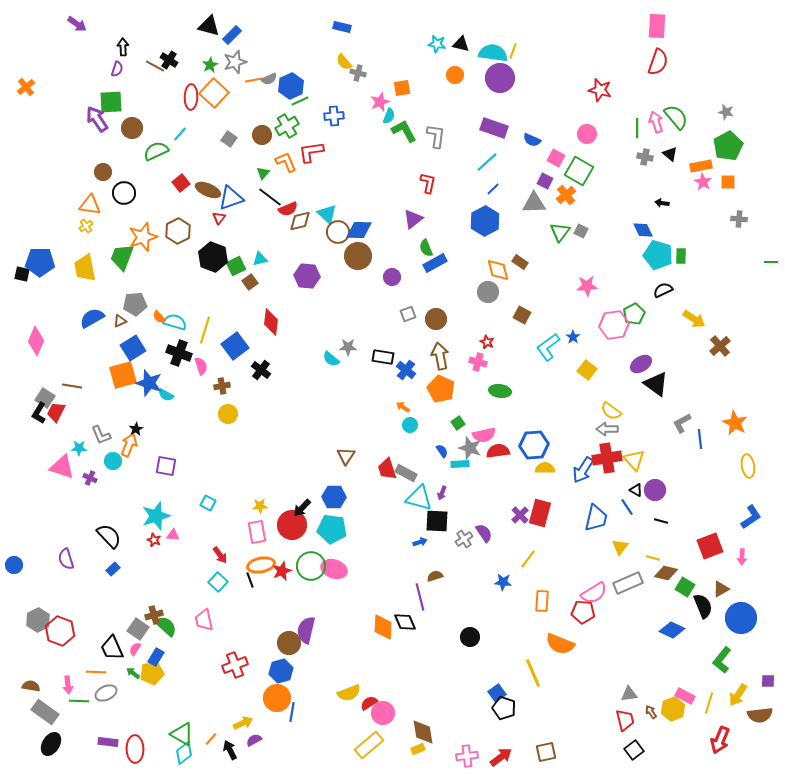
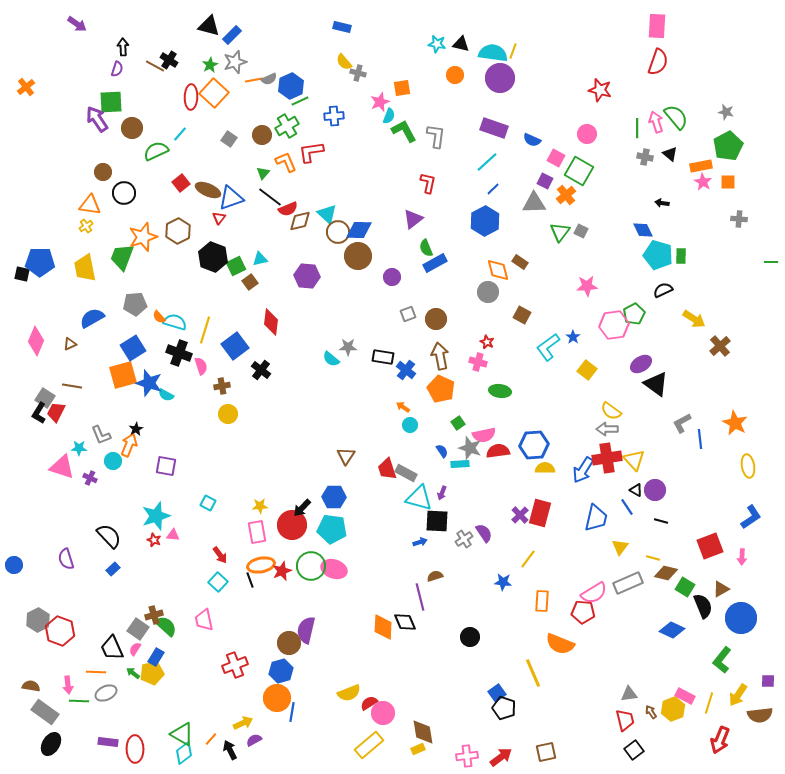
brown triangle at (120, 321): moved 50 px left, 23 px down
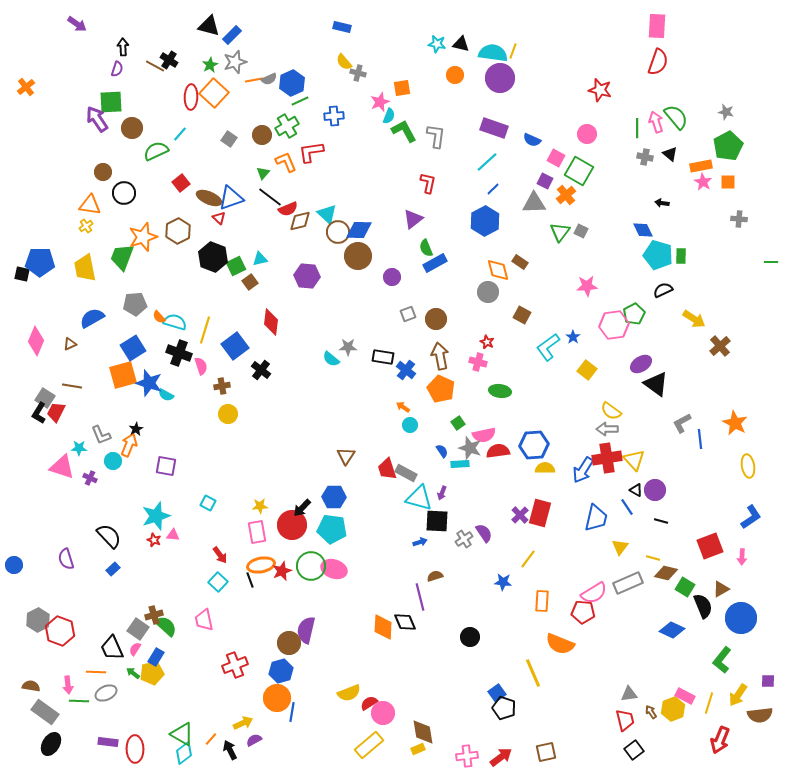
blue hexagon at (291, 86): moved 1 px right, 3 px up
brown ellipse at (208, 190): moved 1 px right, 8 px down
red triangle at (219, 218): rotated 24 degrees counterclockwise
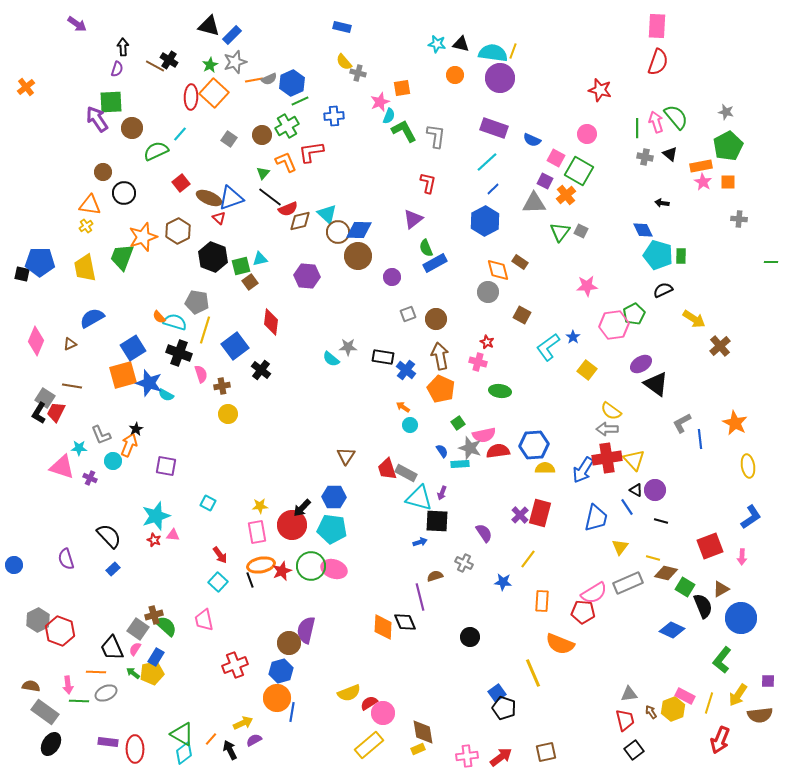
green square at (236, 266): moved 5 px right; rotated 12 degrees clockwise
gray pentagon at (135, 304): moved 62 px right, 2 px up; rotated 15 degrees clockwise
pink semicircle at (201, 366): moved 8 px down
gray cross at (464, 539): moved 24 px down; rotated 30 degrees counterclockwise
